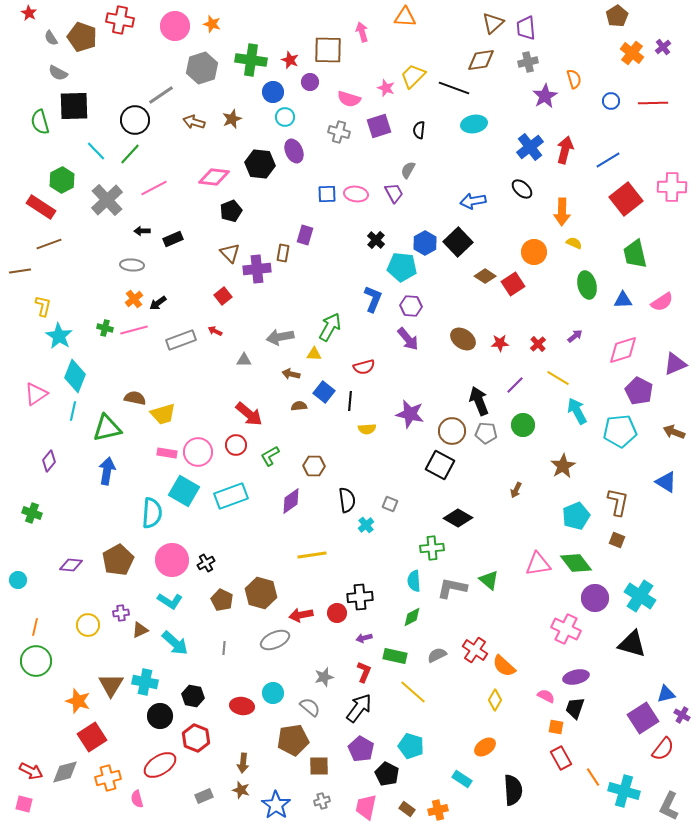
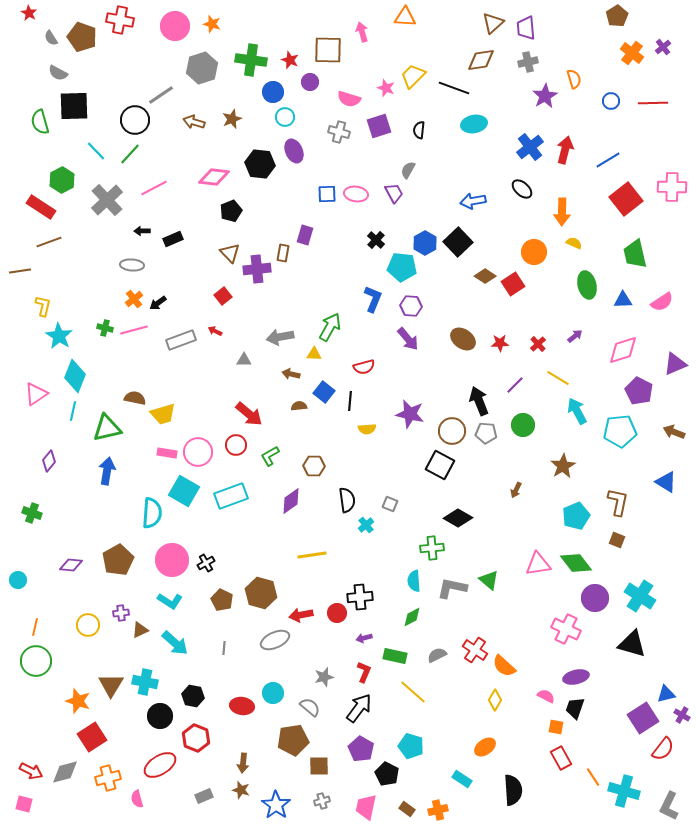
brown line at (49, 244): moved 2 px up
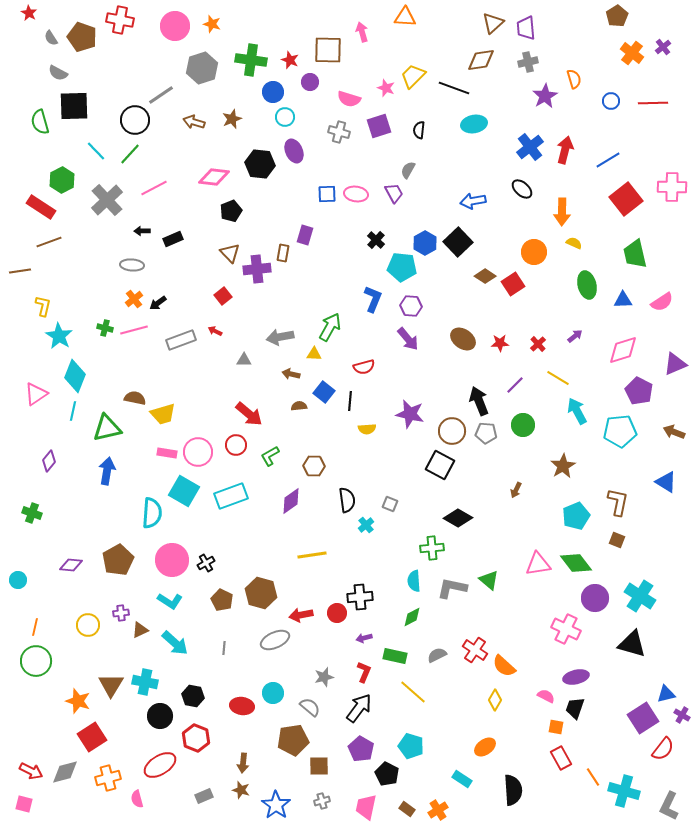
orange cross at (438, 810): rotated 18 degrees counterclockwise
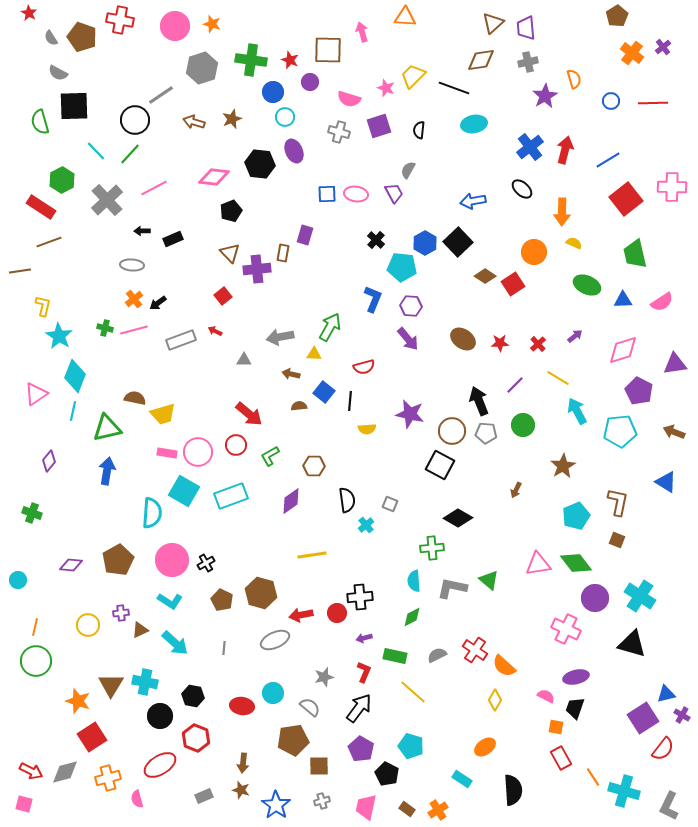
green ellipse at (587, 285): rotated 52 degrees counterclockwise
purple triangle at (675, 364): rotated 15 degrees clockwise
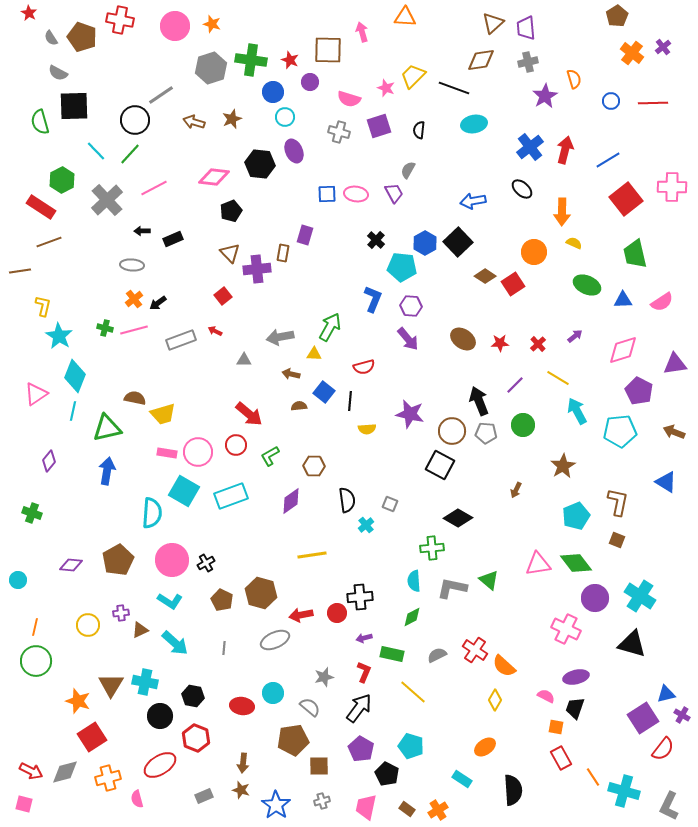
gray hexagon at (202, 68): moved 9 px right
green rectangle at (395, 656): moved 3 px left, 2 px up
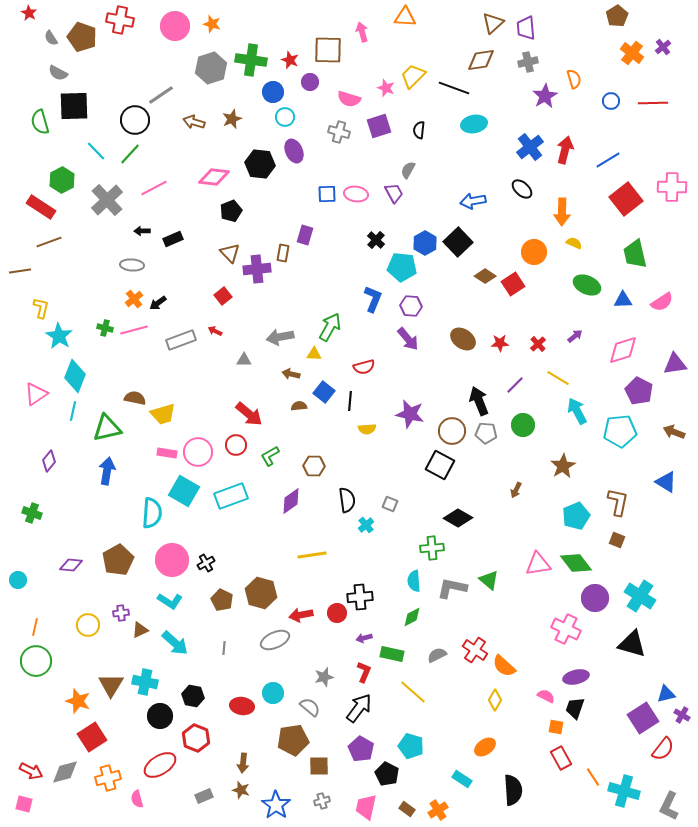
yellow L-shape at (43, 306): moved 2 px left, 2 px down
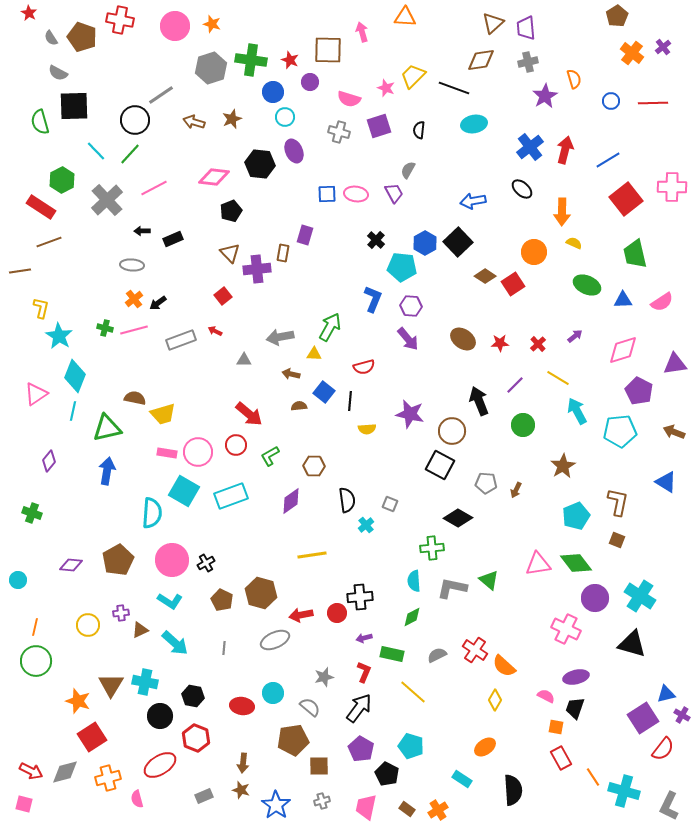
gray pentagon at (486, 433): moved 50 px down
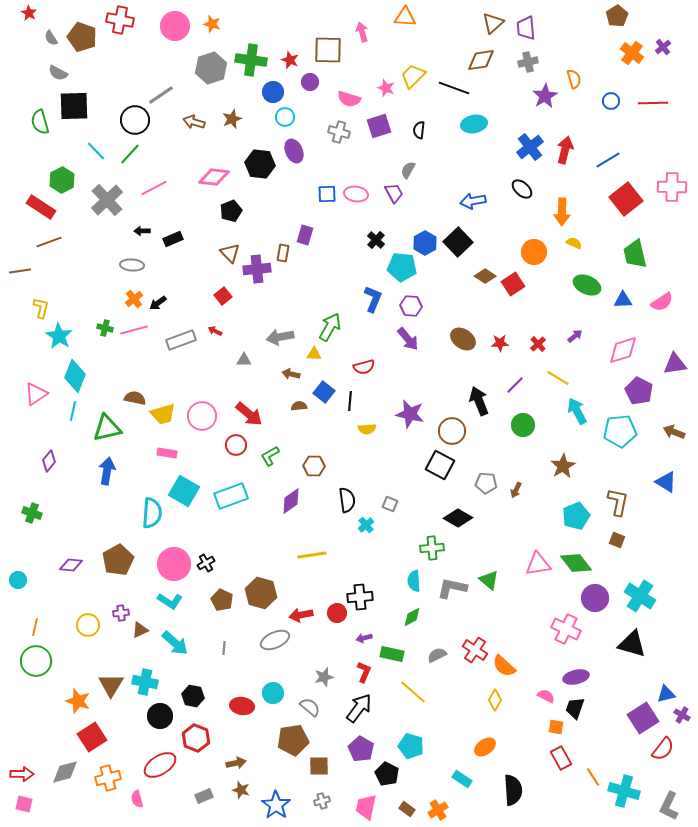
pink circle at (198, 452): moved 4 px right, 36 px up
pink circle at (172, 560): moved 2 px right, 4 px down
brown arrow at (243, 763): moved 7 px left; rotated 108 degrees counterclockwise
red arrow at (31, 771): moved 9 px left, 3 px down; rotated 25 degrees counterclockwise
